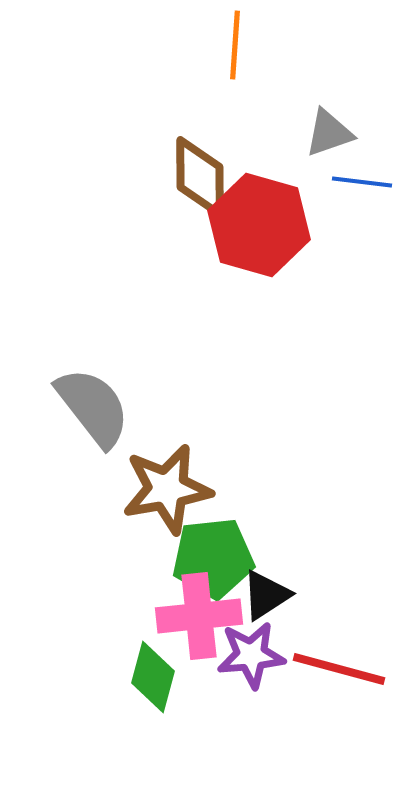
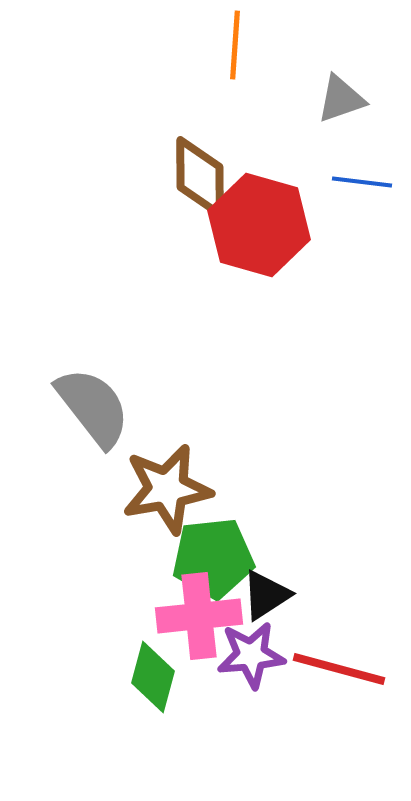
gray triangle: moved 12 px right, 34 px up
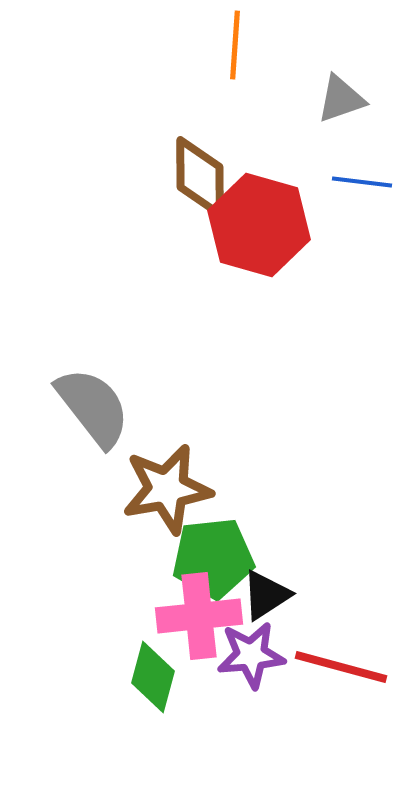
red line: moved 2 px right, 2 px up
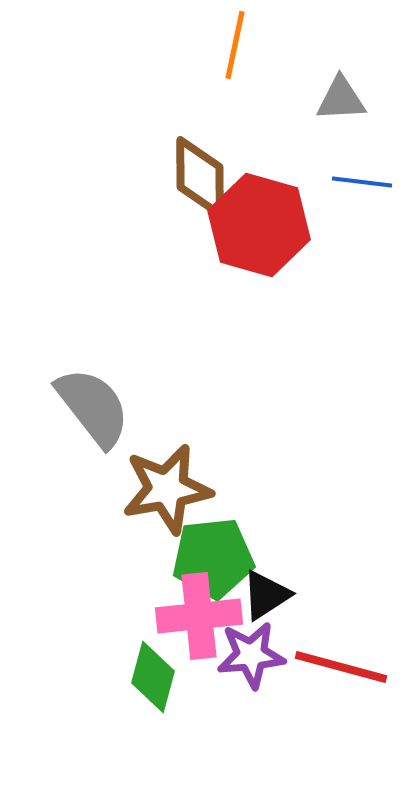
orange line: rotated 8 degrees clockwise
gray triangle: rotated 16 degrees clockwise
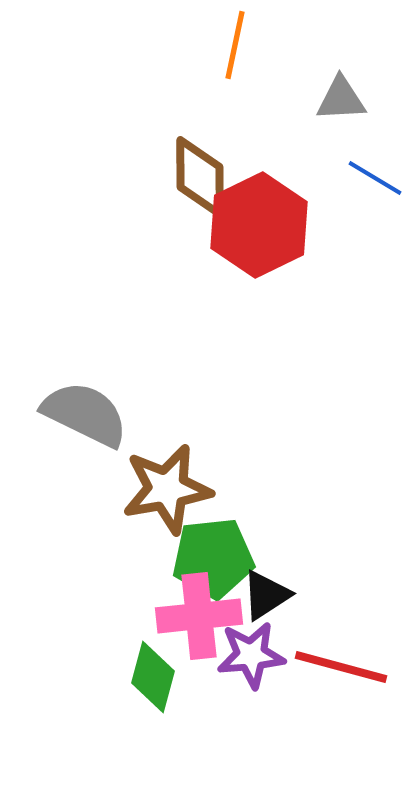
blue line: moved 13 px right, 4 px up; rotated 24 degrees clockwise
red hexagon: rotated 18 degrees clockwise
gray semicircle: moved 8 px left, 7 px down; rotated 26 degrees counterclockwise
